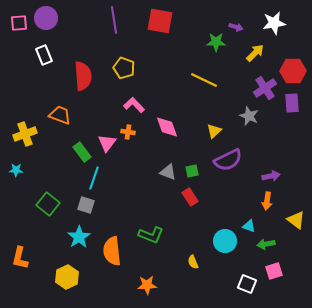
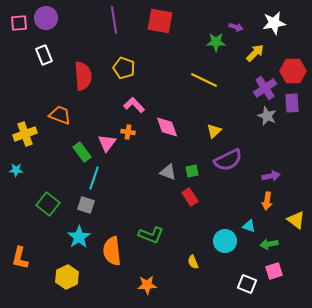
gray star at (249, 116): moved 18 px right
green arrow at (266, 244): moved 3 px right
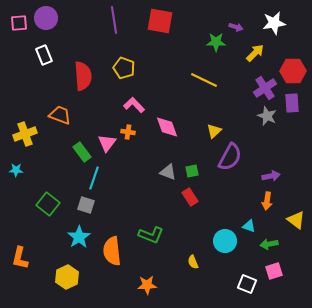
purple semicircle at (228, 160): moved 2 px right, 3 px up; rotated 36 degrees counterclockwise
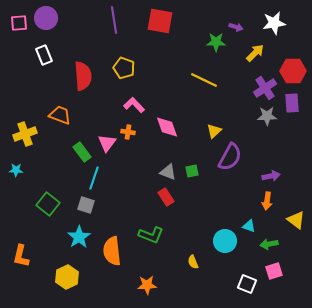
gray star at (267, 116): rotated 24 degrees counterclockwise
red rectangle at (190, 197): moved 24 px left
orange L-shape at (20, 258): moved 1 px right, 2 px up
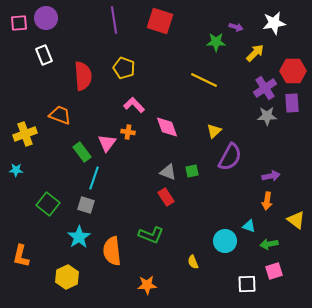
red square at (160, 21): rotated 8 degrees clockwise
white square at (247, 284): rotated 24 degrees counterclockwise
